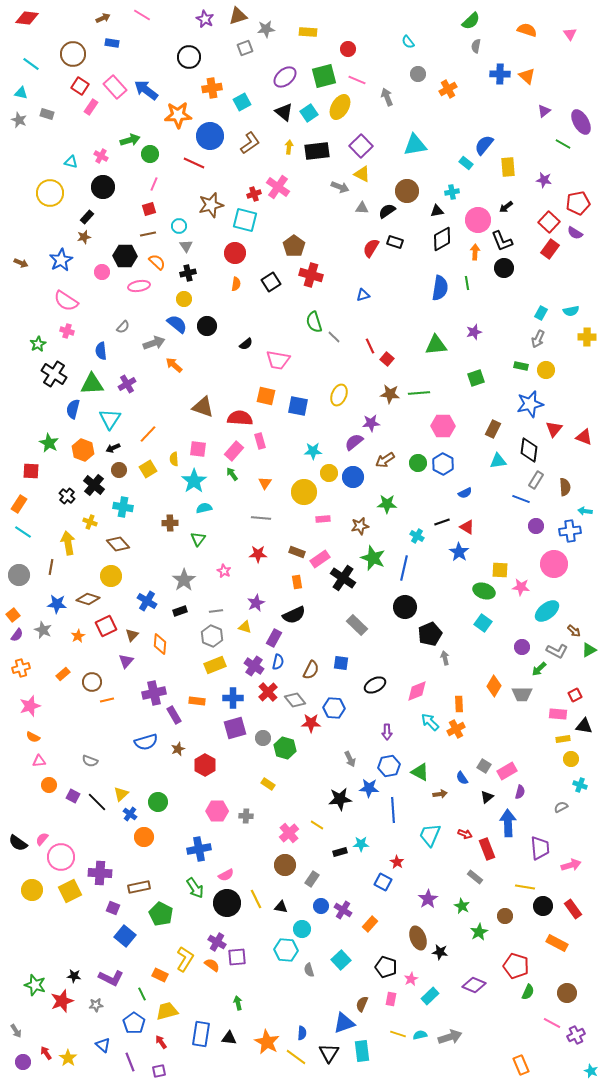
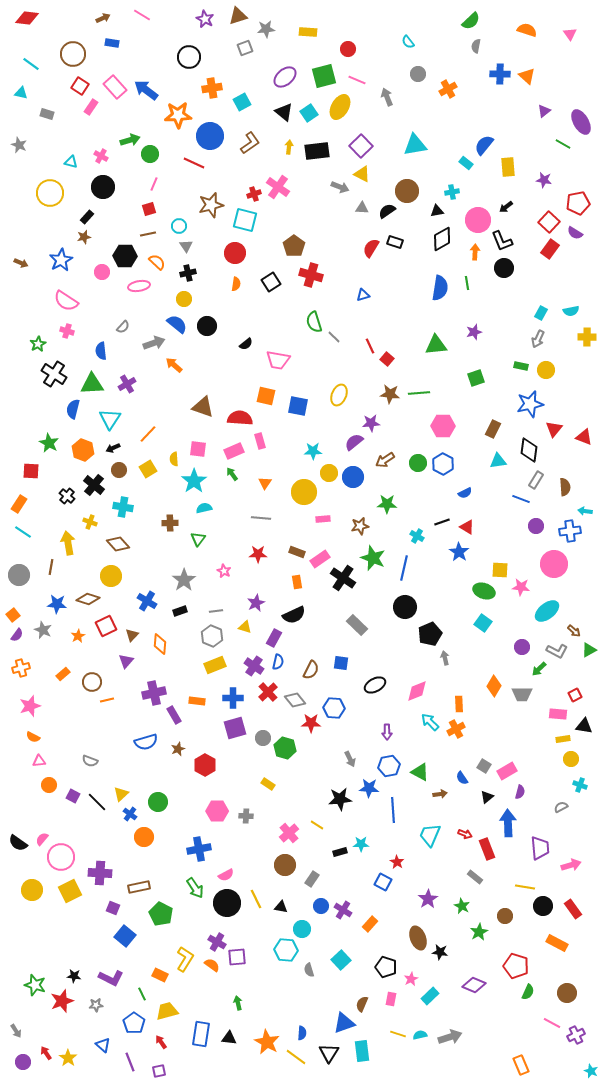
gray star at (19, 120): moved 25 px down
pink rectangle at (234, 451): rotated 24 degrees clockwise
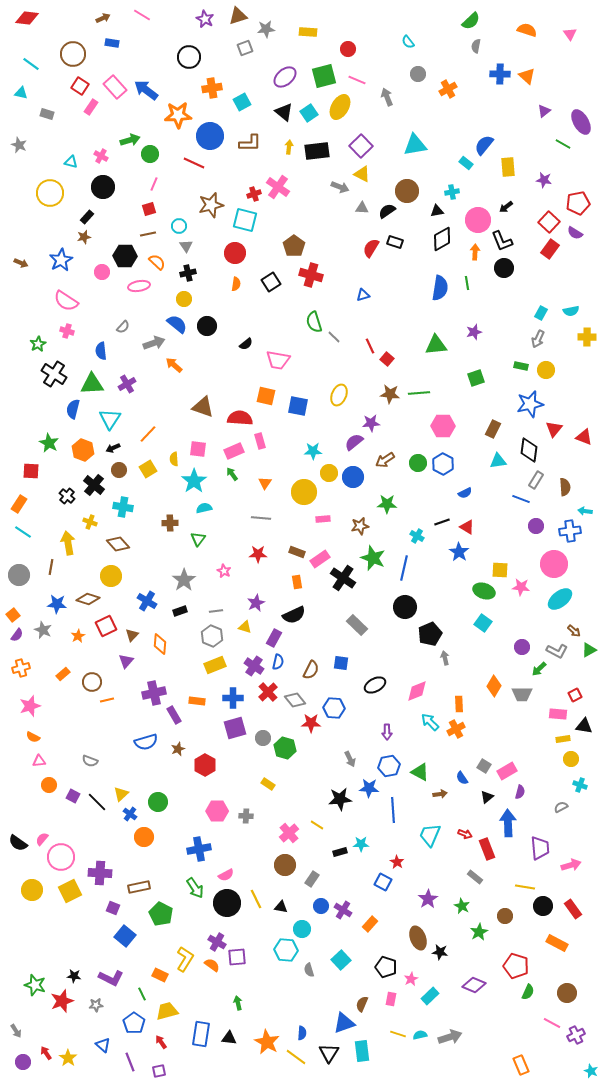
brown L-shape at (250, 143): rotated 35 degrees clockwise
cyan ellipse at (547, 611): moved 13 px right, 12 px up
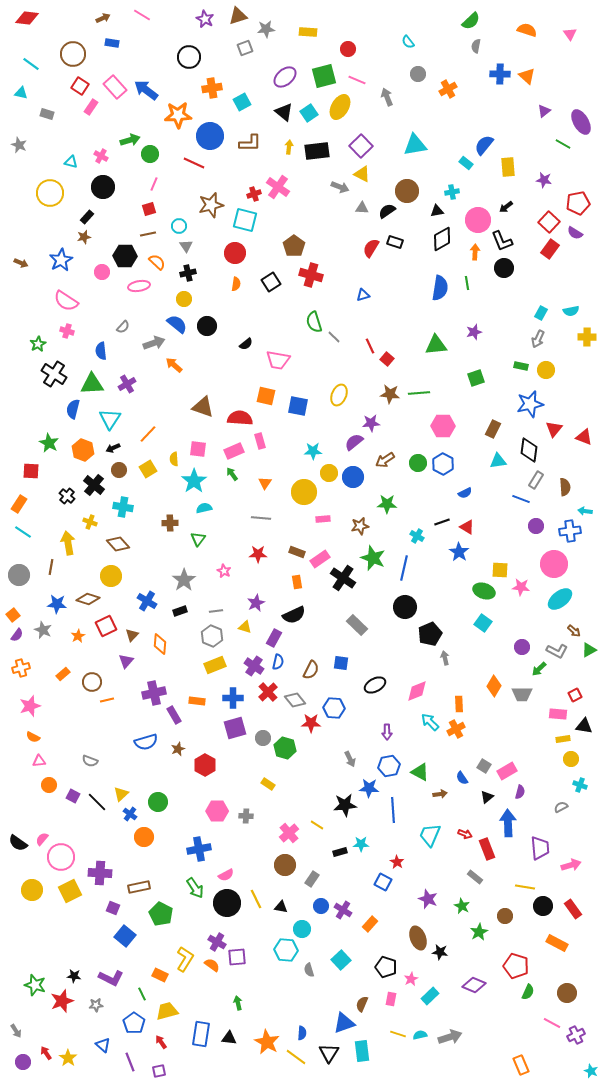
black star at (340, 799): moved 5 px right, 6 px down
purple star at (428, 899): rotated 18 degrees counterclockwise
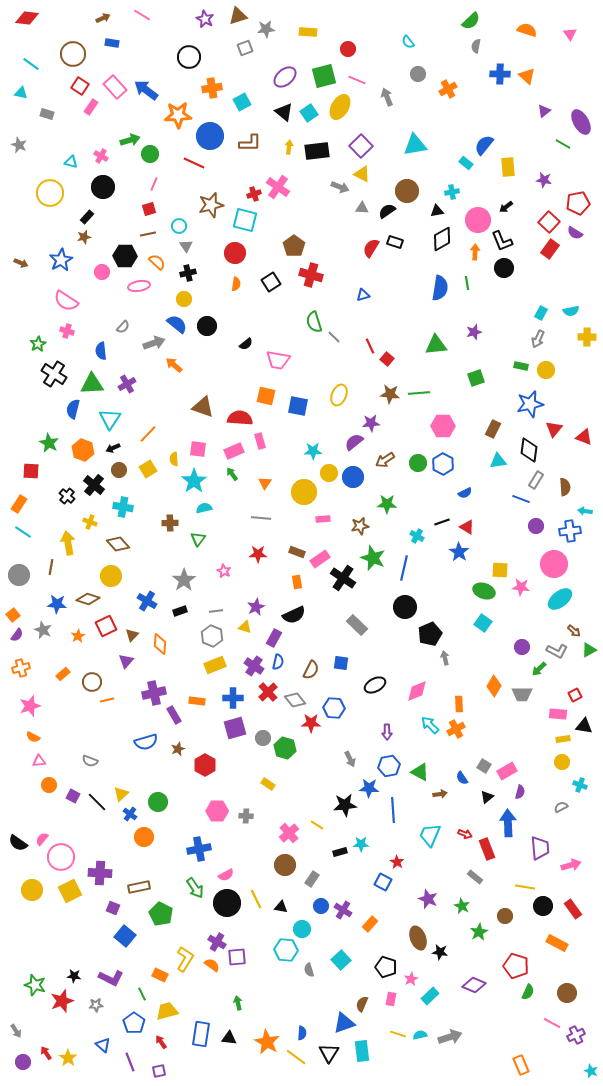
purple star at (256, 603): moved 4 px down
cyan arrow at (430, 722): moved 3 px down
yellow circle at (571, 759): moved 9 px left, 3 px down
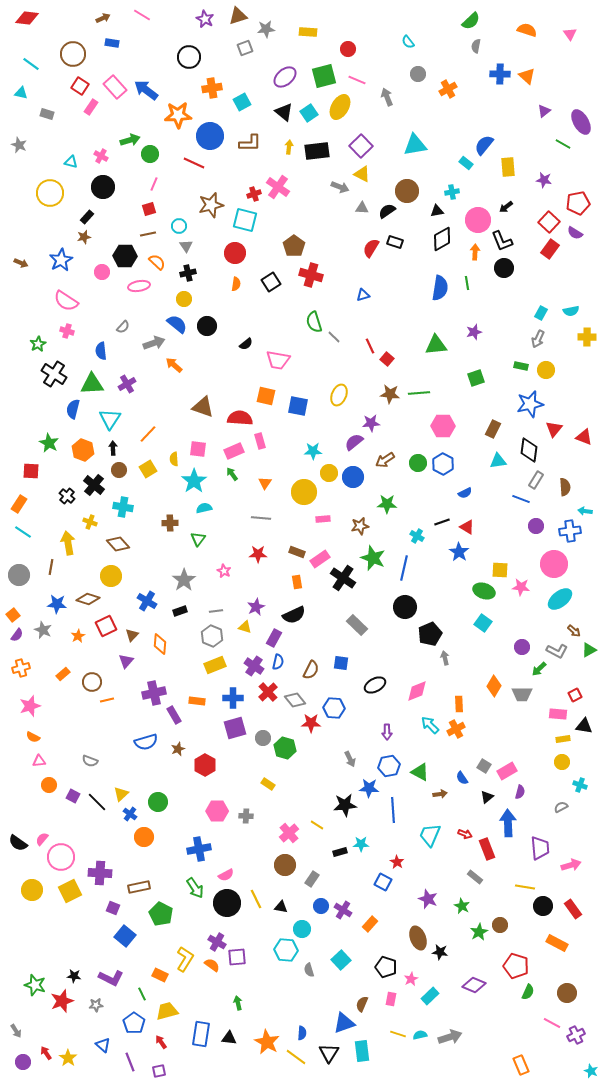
black arrow at (113, 448): rotated 112 degrees clockwise
brown circle at (505, 916): moved 5 px left, 9 px down
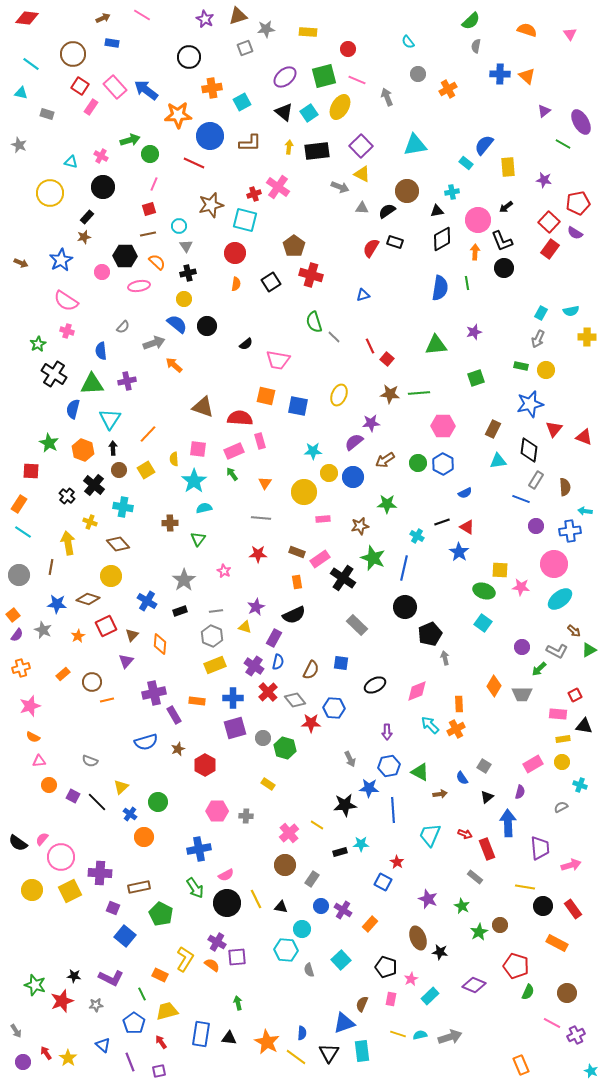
purple cross at (127, 384): moved 3 px up; rotated 18 degrees clockwise
yellow square at (148, 469): moved 2 px left, 1 px down
pink rectangle at (507, 771): moved 26 px right, 7 px up
yellow triangle at (121, 794): moved 7 px up
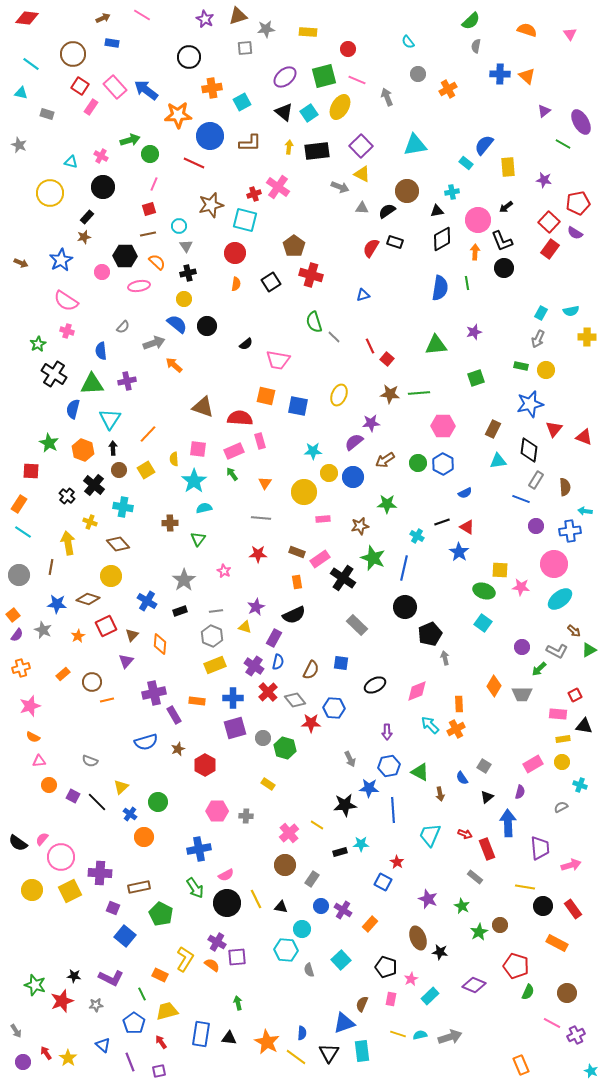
gray square at (245, 48): rotated 14 degrees clockwise
brown arrow at (440, 794): rotated 88 degrees clockwise
